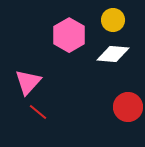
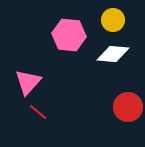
pink hexagon: rotated 24 degrees counterclockwise
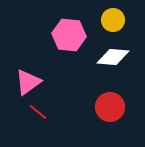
white diamond: moved 3 px down
pink triangle: rotated 12 degrees clockwise
red circle: moved 18 px left
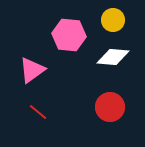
pink triangle: moved 4 px right, 12 px up
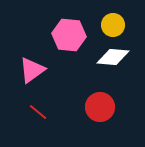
yellow circle: moved 5 px down
red circle: moved 10 px left
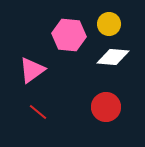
yellow circle: moved 4 px left, 1 px up
red circle: moved 6 px right
